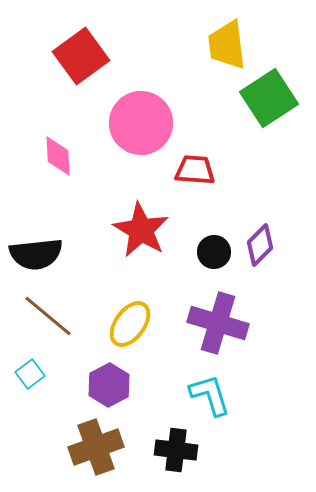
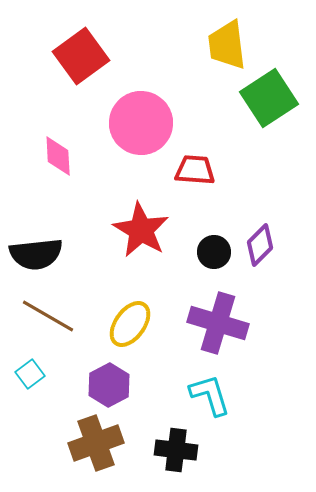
brown line: rotated 10 degrees counterclockwise
brown cross: moved 4 px up
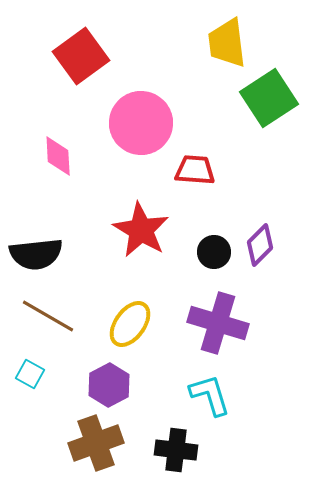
yellow trapezoid: moved 2 px up
cyan square: rotated 24 degrees counterclockwise
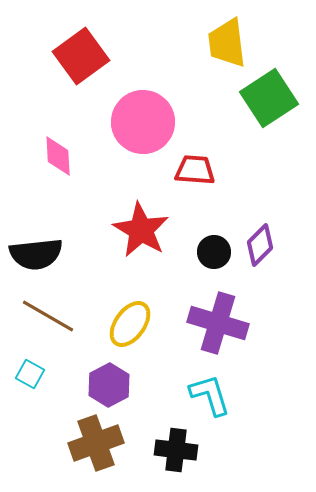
pink circle: moved 2 px right, 1 px up
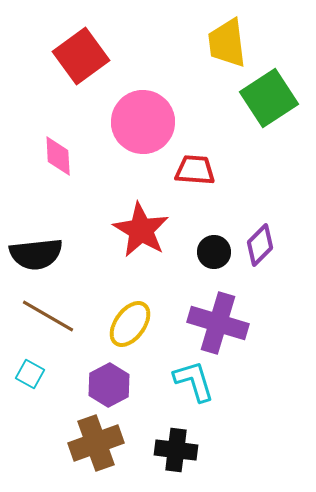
cyan L-shape: moved 16 px left, 14 px up
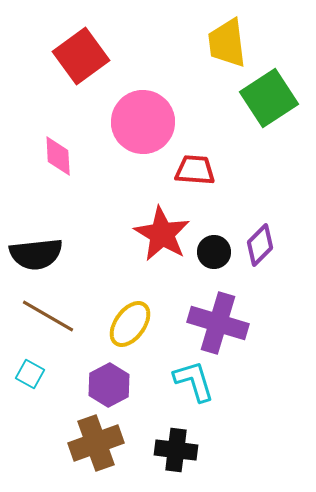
red star: moved 21 px right, 4 px down
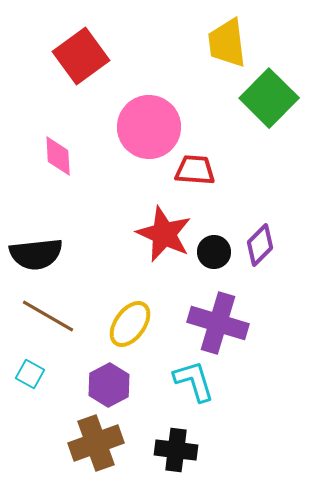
green square: rotated 12 degrees counterclockwise
pink circle: moved 6 px right, 5 px down
red star: moved 2 px right; rotated 6 degrees counterclockwise
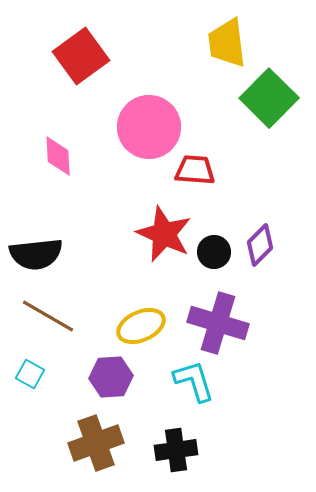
yellow ellipse: moved 11 px right, 2 px down; rotated 30 degrees clockwise
purple hexagon: moved 2 px right, 8 px up; rotated 24 degrees clockwise
black cross: rotated 15 degrees counterclockwise
